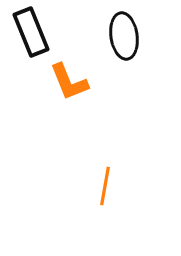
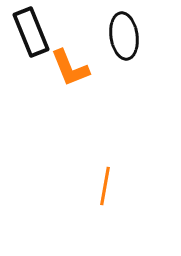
orange L-shape: moved 1 px right, 14 px up
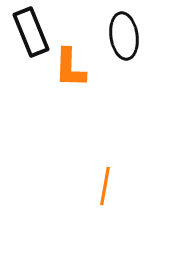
orange L-shape: rotated 24 degrees clockwise
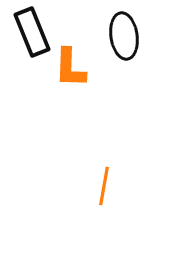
black rectangle: moved 1 px right
orange line: moved 1 px left
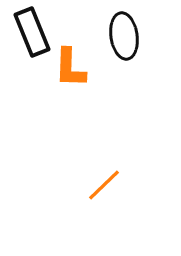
orange line: moved 1 px up; rotated 36 degrees clockwise
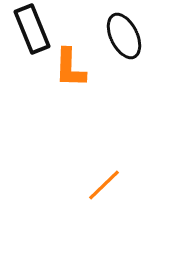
black rectangle: moved 3 px up
black ellipse: rotated 18 degrees counterclockwise
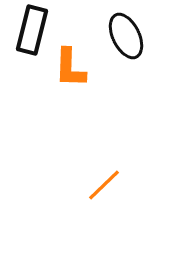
black rectangle: moved 1 px down; rotated 36 degrees clockwise
black ellipse: moved 2 px right
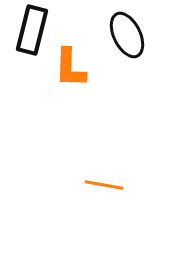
black ellipse: moved 1 px right, 1 px up
orange line: rotated 54 degrees clockwise
